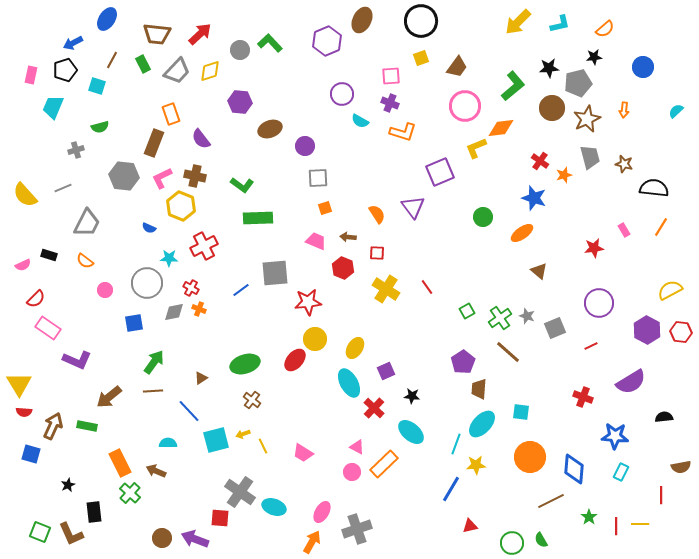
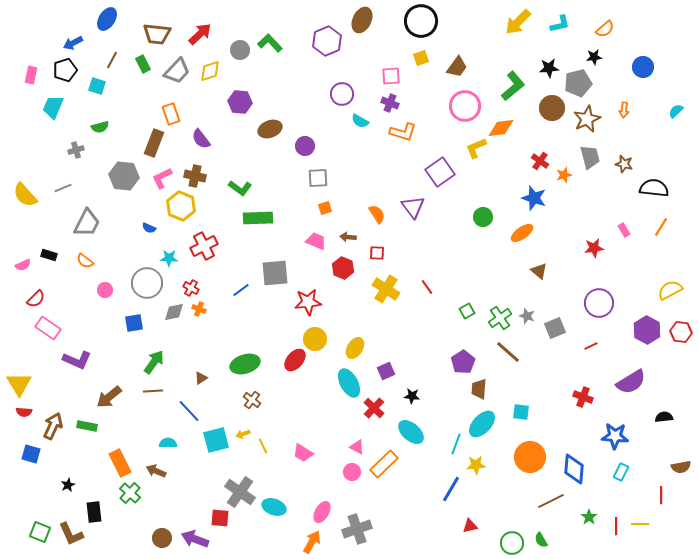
purple square at (440, 172): rotated 12 degrees counterclockwise
green L-shape at (242, 185): moved 2 px left, 3 px down
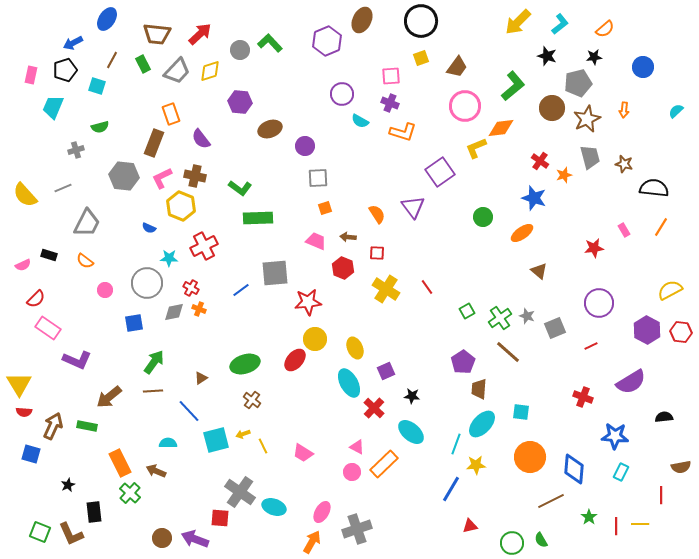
cyan L-shape at (560, 24): rotated 25 degrees counterclockwise
black star at (549, 68): moved 2 px left, 12 px up; rotated 24 degrees clockwise
yellow ellipse at (355, 348): rotated 55 degrees counterclockwise
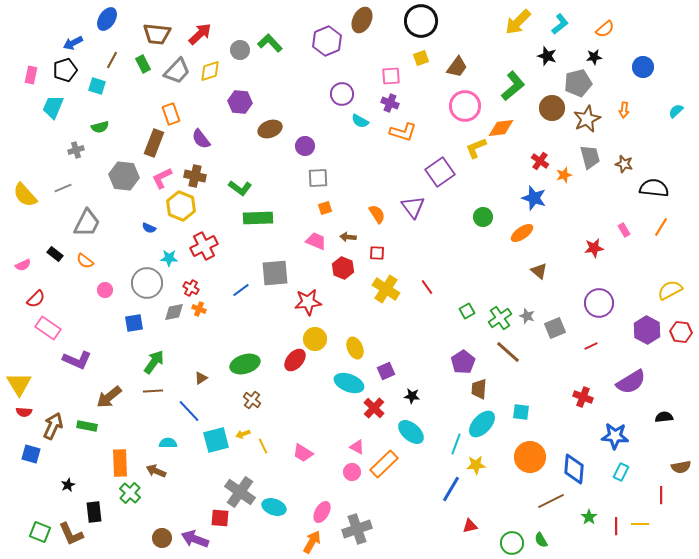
black rectangle at (49, 255): moved 6 px right, 1 px up; rotated 21 degrees clockwise
cyan ellipse at (349, 383): rotated 40 degrees counterclockwise
orange rectangle at (120, 463): rotated 24 degrees clockwise
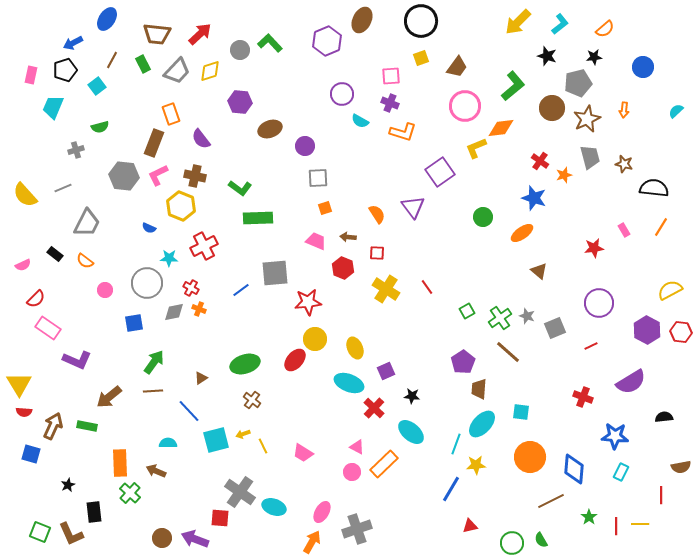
cyan square at (97, 86): rotated 36 degrees clockwise
pink L-shape at (162, 178): moved 4 px left, 3 px up
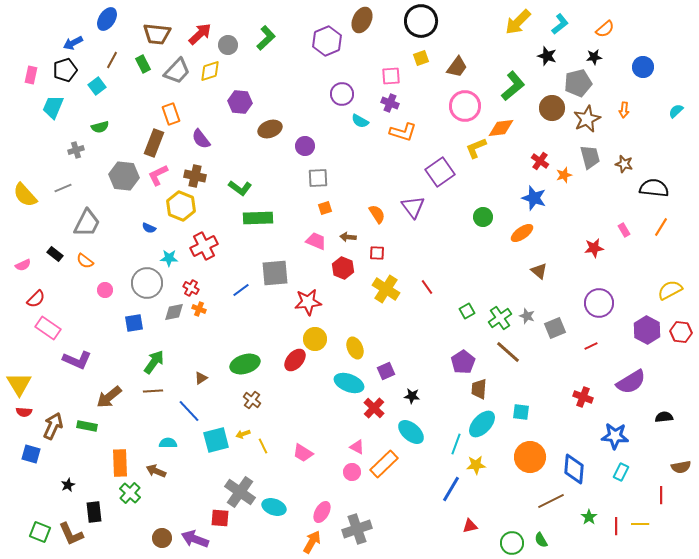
green L-shape at (270, 43): moved 4 px left, 5 px up; rotated 90 degrees clockwise
gray circle at (240, 50): moved 12 px left, 5 px up
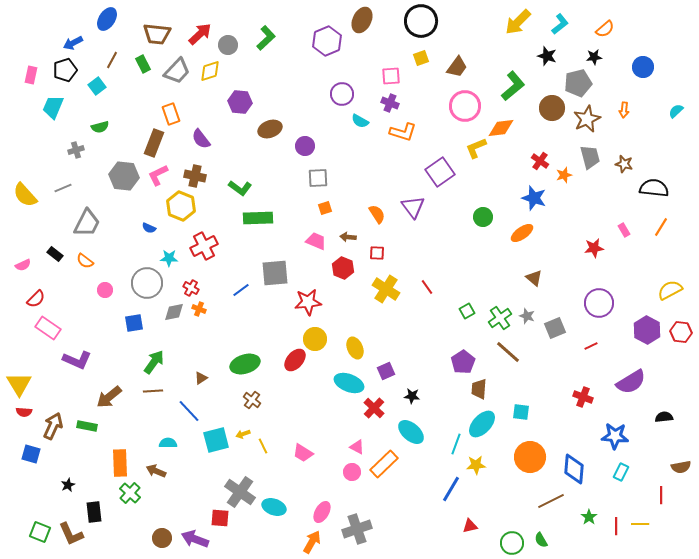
brown triangle at (539, 271): moved 5 px left, 7 px down
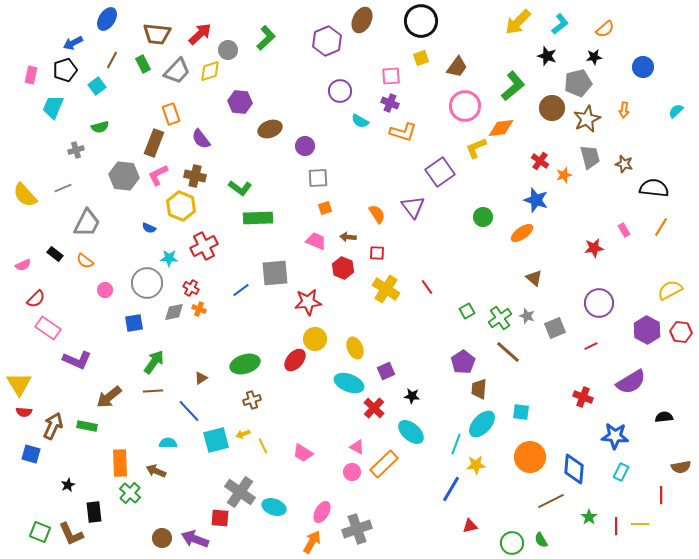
gray circle at (228, 45): moved 5 px down
purple circle at (342, 94): moved 2 px left, 3 px up
blue star at (534, 198): moved 2 px right, 2 px down
brown cross at (252, 400): rotated 36 degrees clockwise
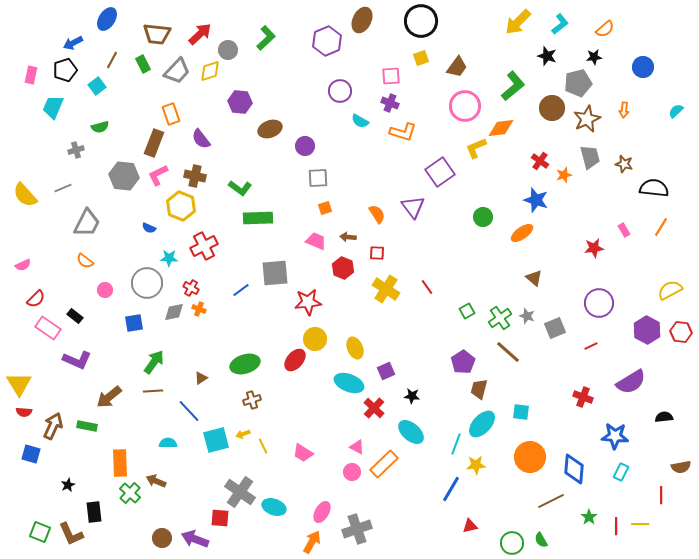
black rectangle at (55, 254): moved 20 px right, 62 px down
brown trapezoid at (479, 389): rotated 10 degrees clockwise
brown arrow at (156, 471): moved 10 px down
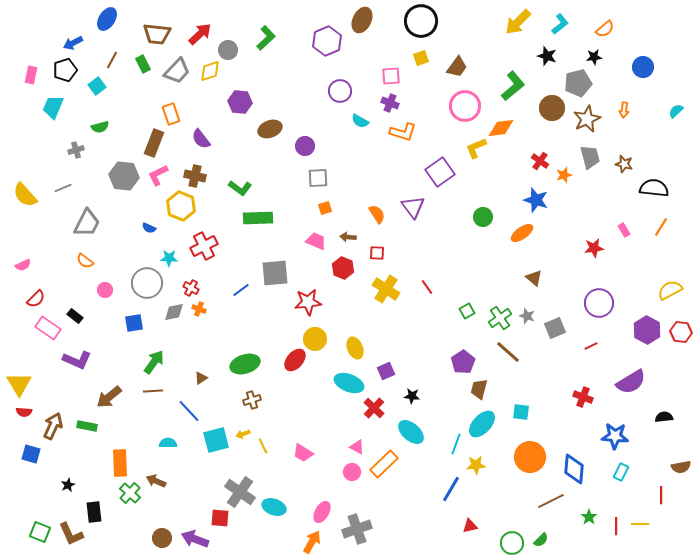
green semicircle at (541, 540): rotated 105 degrees counterclockwise
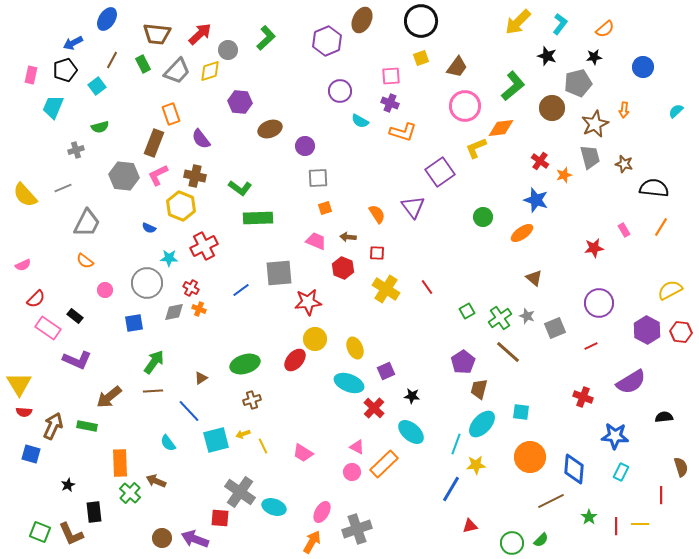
cyan L-shape at (560, 24): rotated 15 degrees counterclockwise
brown star at (587, 119): moved 8 px right, 5 px down
gray square at (275, 273): moved 4 px right
cyan semicircle at (168, 443): rotated 126 degrees counterclockwise
brown semicircle at (681, 467): rotated 96 degrees counterclockwise
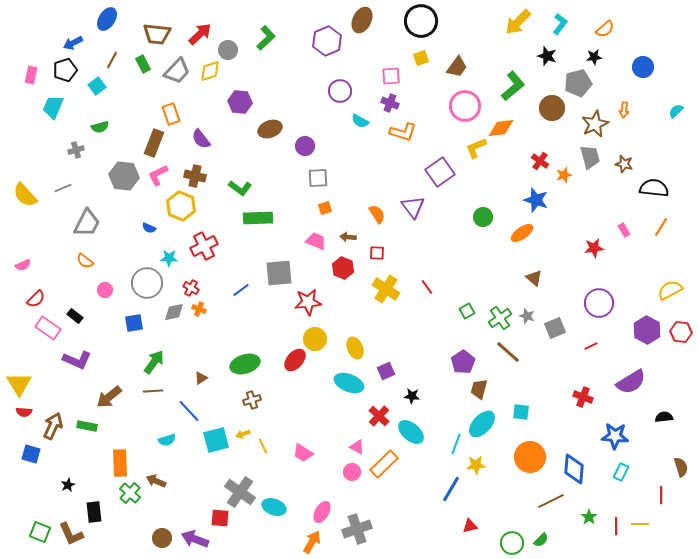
red cross at (374, 408): moved 5 px right, 8 px down
cyan semicircle at (168, 443): moved 1 px left, 3 px up; rotated 72 degrees counterclockwise
